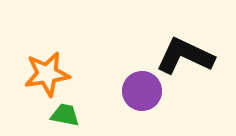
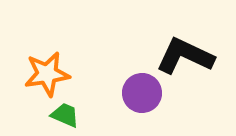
purple circle: moved 2 px down
green trapezoid: rotated 12 degrees clockwise
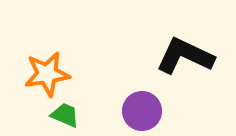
purple circle: moved 18 px down
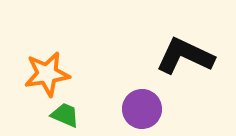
purple circle: moved 2 px up
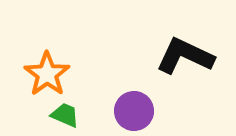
orange star: rotated 27 degrees counterclockwise
purple circle: moved 8 px left, 2 px down
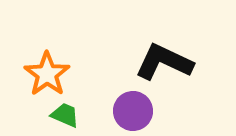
black L-shape: moved 21 px left, 6 px down
purple circle: moved 1 px left
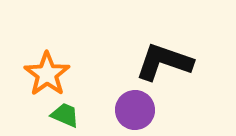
black L-shape: rotated 6 degrees counterclockwise
purple circle: moved 2 px right, 1 px up
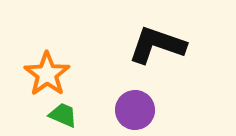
black L-shape: moved 7 px left, 17 px up
green trapezoid: moved 2 px left
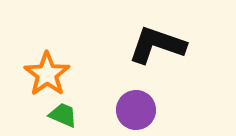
purple circle: moved 1 px right
